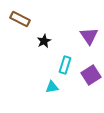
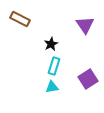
purple triangle: moved 4 px left, 11 px up
black star: moved 7 px right, 3 px down
cyan rectangle: moved 11 px left, 1 px down
purple square: moved 3 px left, 4 px down
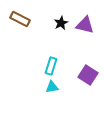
purple triangle: rotated 42 degrees counterclockwise
black star: moved 10 px right, 21 px up
cyan rectangle: moved 3 px left
purple square: moved 4 px up; rotated 24 degrees counterclockwise
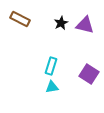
purple square: moved 1 px right, 1 px up
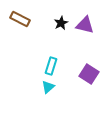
cyan triangle: moved 4 px left; rotated 32 degrees counterclockwise
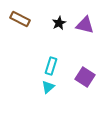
black star: moved 2 px left
purple square: moved 4 px left, 3 px down
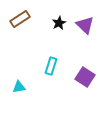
brown rectangle: rotated 60 degrees counterclockwise
purple triangle: rotated 30 degrees clockwise
cyan triangle: moved 29 px left; rotated 32 degrees clockwise
